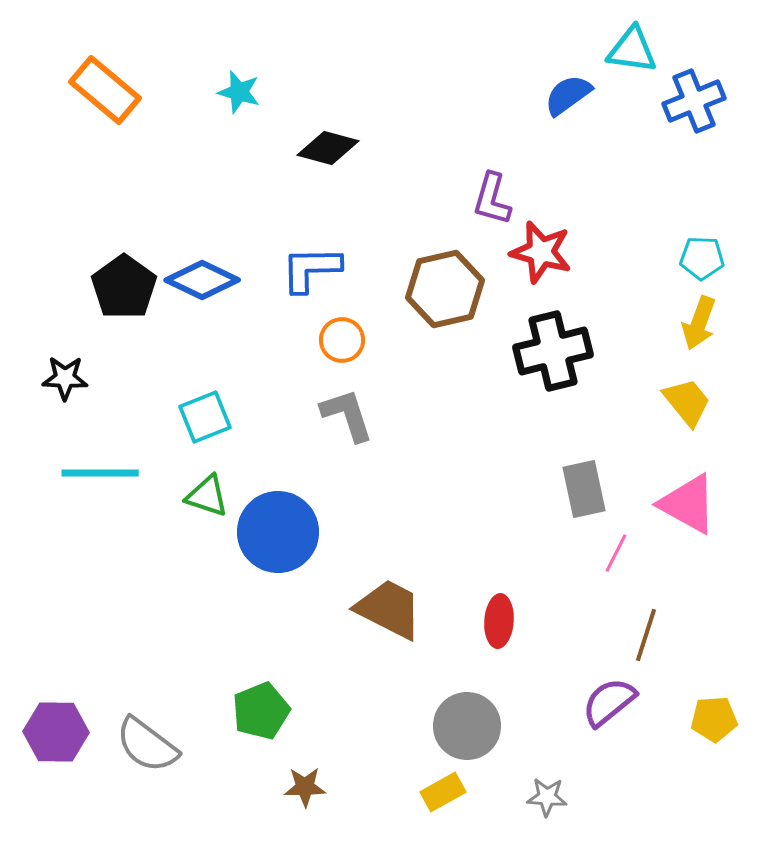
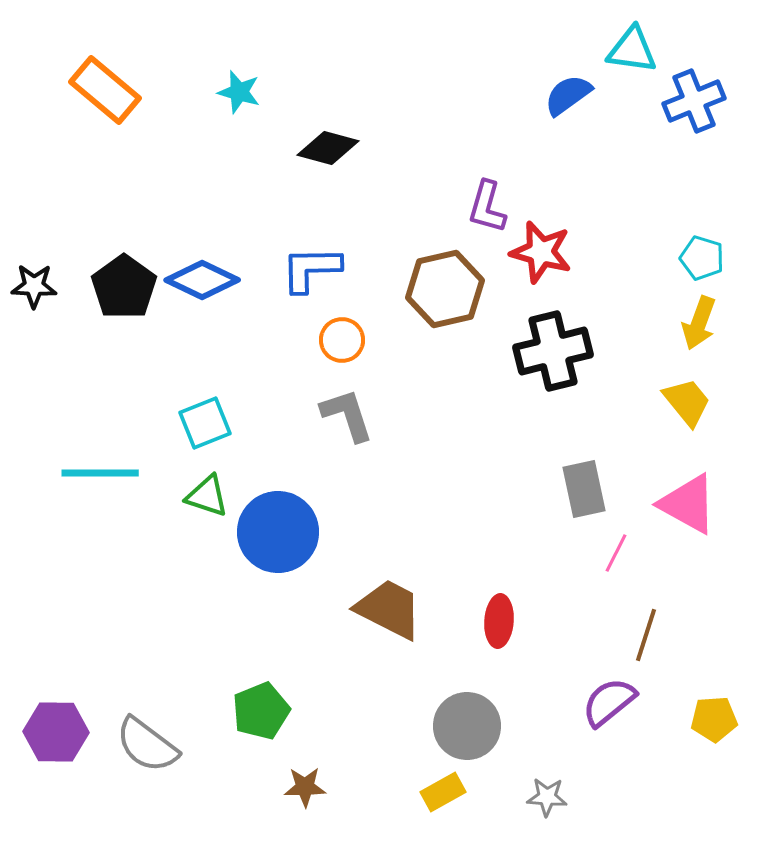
purple L-shape: moved 5 px left, 8 px down
cyan pentagon: rotated 15 degrees clockwise
black star: moved 31 px left, 92 px up
cyan square: moved 6 px down
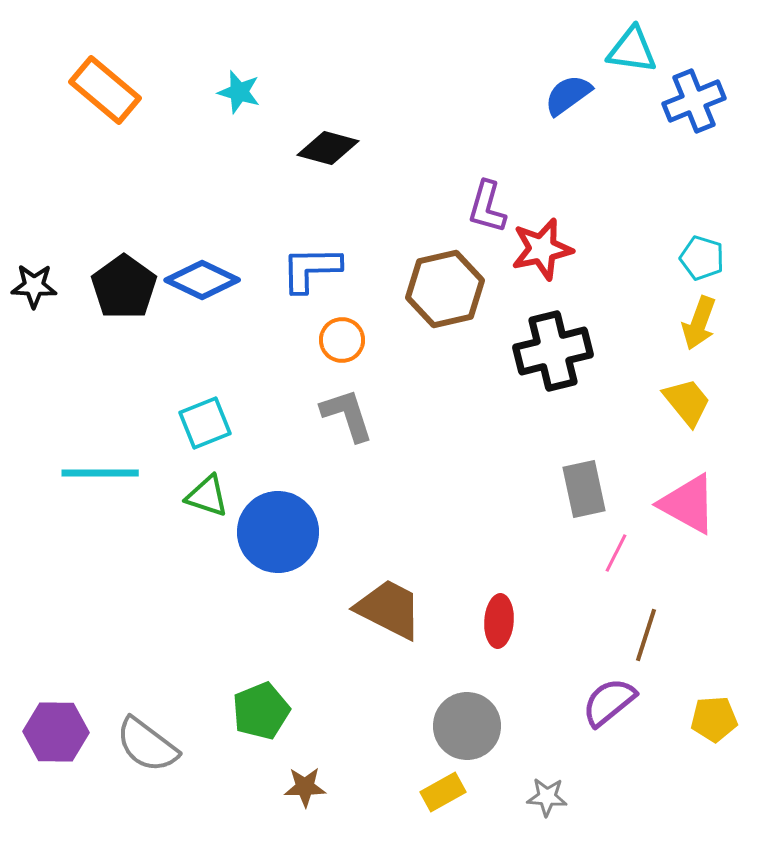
red star: moved 1 px right, 3 px up; rotated 28 degrees counterclockwise
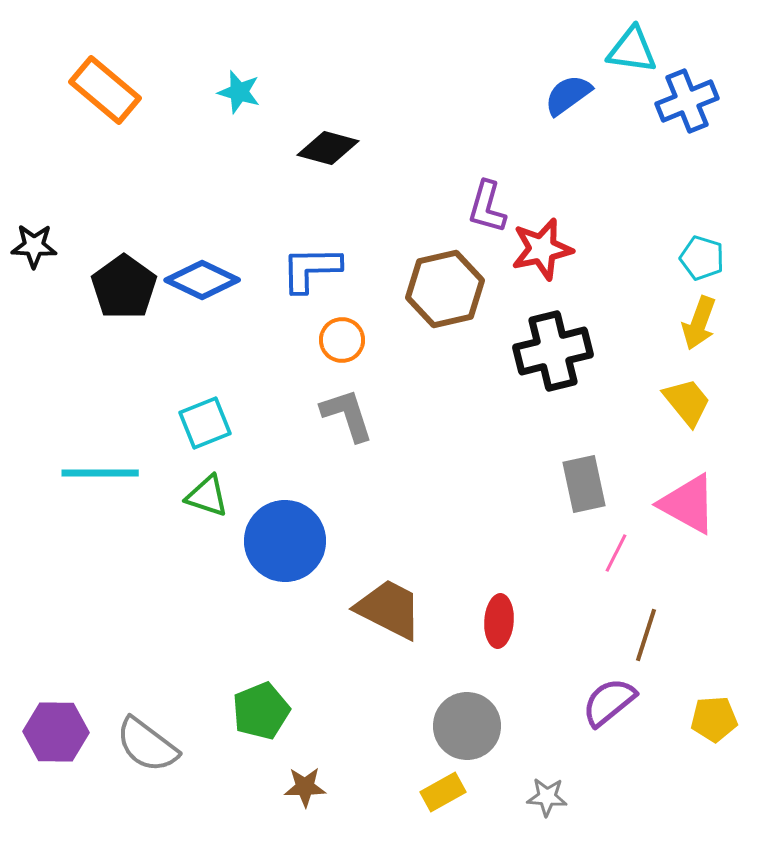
blue cross: moved 7 px left
black star: moved 40 px up
gray rectangle: moved 5 px up
blue circle: moved 7 px right, 9 px down
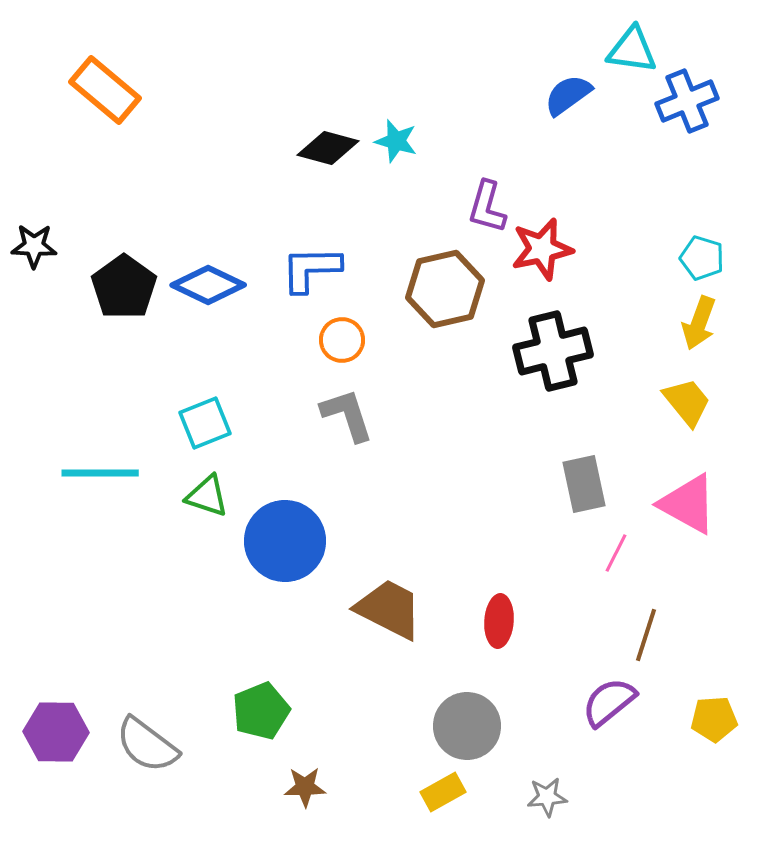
cyan star: moved 157 px right, 49 px down
blue diamond: moved 6 px right, 5 px down
gray star: rotated 9 degrees counterclockwise
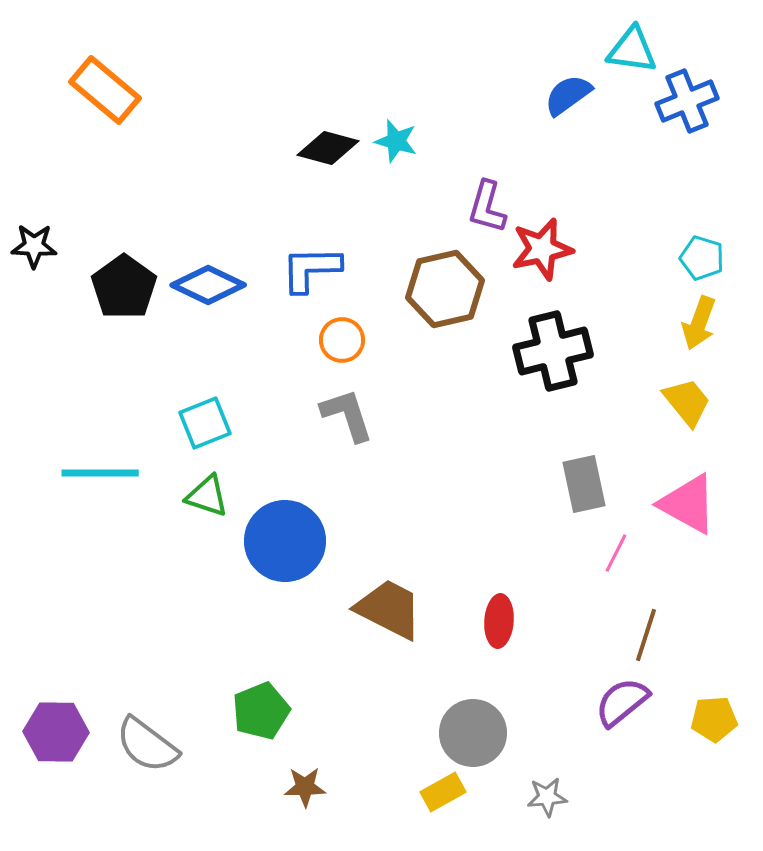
purple semicircle: moved 13 px right
gray circle: moved 6 px right, 7 px down
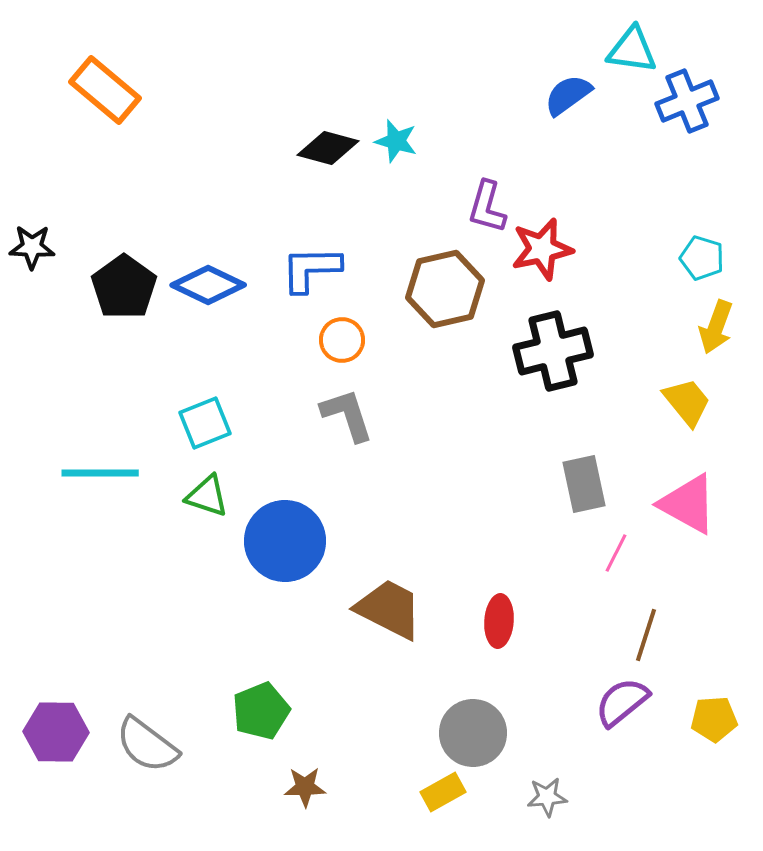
black star: moved 2 px left, 1 px down
yellow arrow: moved 17 px right, 4 px down
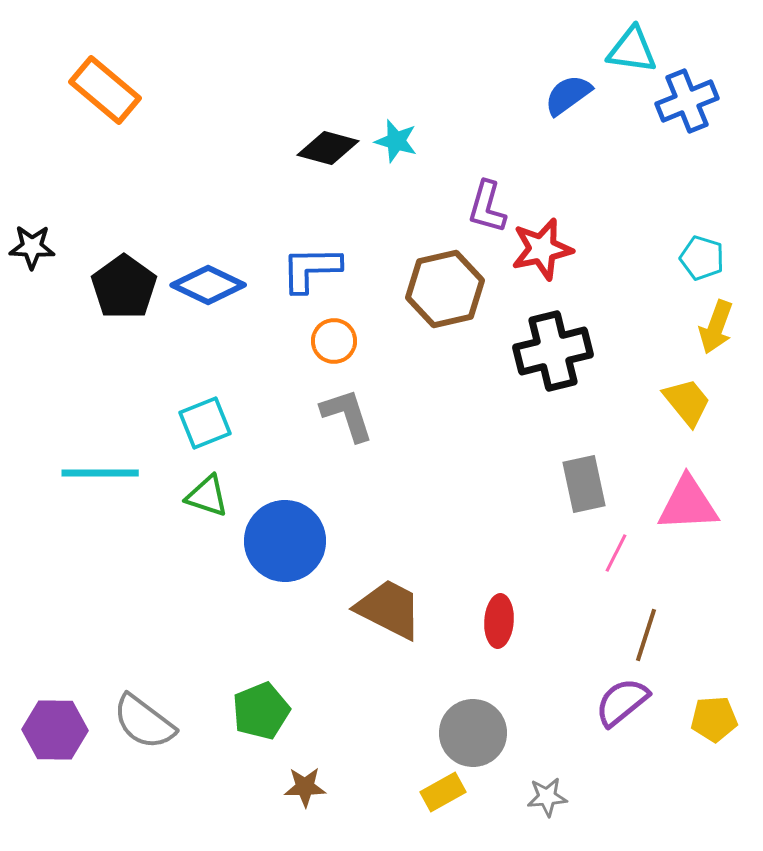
orange circle: moved 8 px left, 1 px down
pink triangle: rotated 32 degrees counterclockwise
purple hexagon: moved 1 px left, 2 px up
gray semicircle: moved 3 px left, 23 px up
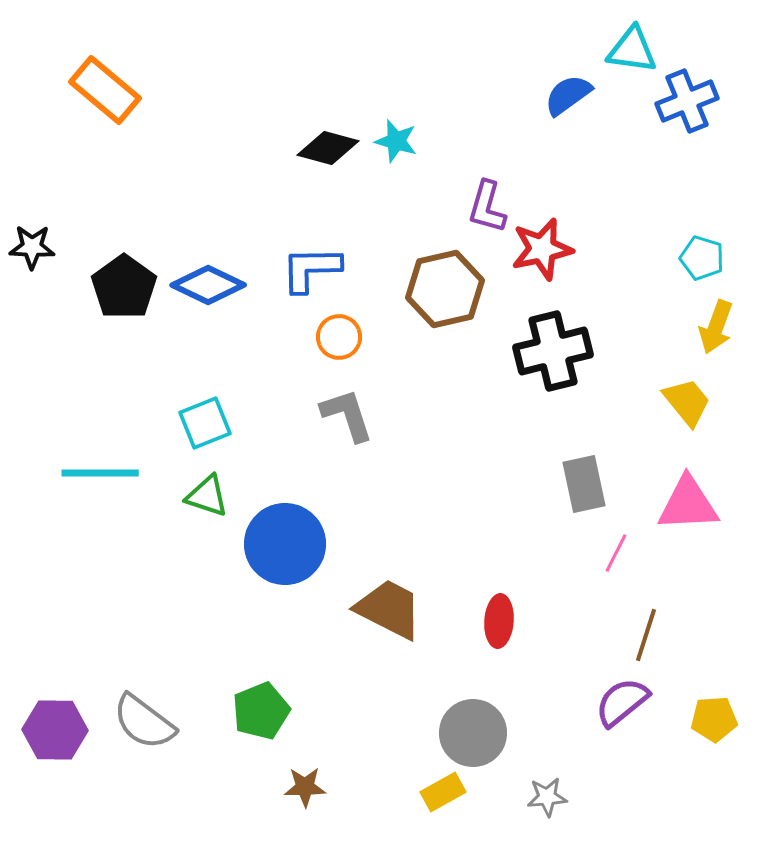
orange circle: moved 5 px right, 4 px up
blue circle: moved 3 px down
